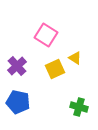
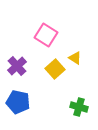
yellow square: rotated 18 degrees counterclockwise
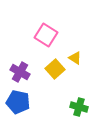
purple cross: moved 3 px right, 6 px down; rotated 18 degrees counterclockwise
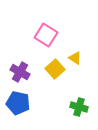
blue pentagon: moved 1 px down
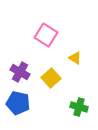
yellow square: moved 4 px left, 9 px down
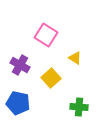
purple cross: moved 7 px up
green cross: rotated 12 degrees counterclockwise
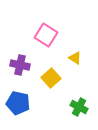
purple cross: rotated 18 degrees counterclockwise
green cross: rotated 24 degrees clockwise
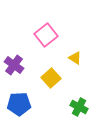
pink square: rotated 20 degrees clockwise
purple cross: moved 6 px left; rotated 24 degrees clockwise
blue pentagon: moved 1 px right, 1 px down; rotated 15 degrees counterclockwise
